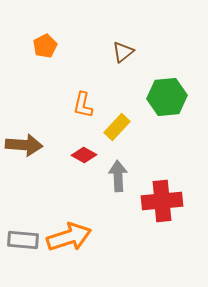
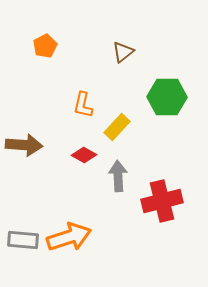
green hexagon: rotated 6 degrees clockwise
red cross: rotated 9 degrees counterclockwise
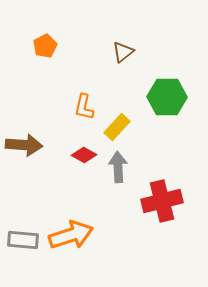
orange L-shape: moved 1 px right, 2 px down
gray arrow: moved 9 px up
orange arrow: moved 2 px right, 2 px up
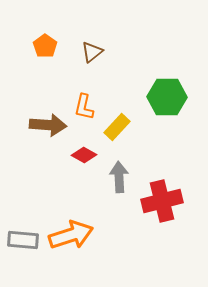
orange pentagon: rotated 10 degrees counterclockwise
brown triangle: moved 31 px left
brown arrow: moved 24 px right, 20 px up
gray arrow: moved 1 px right, 10 px down
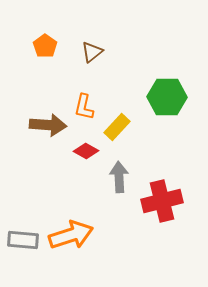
red diamond: moved 2 px right, 4 px up
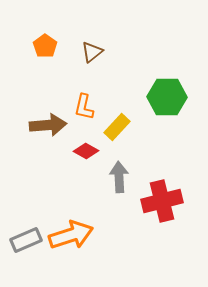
brown arrow: rotated 9 degrees counterclockwise
gray rectangle: moved 3 px right; rotated 28 degrees counterclockwise
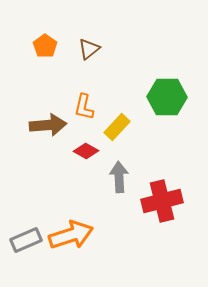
brown triangle: moved 3 px left, 3 px up
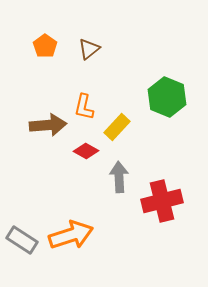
green hexagon: rotated 21 degrees clockwise
gray rectangle: moved 4 px left; rotated 56 degrees clockwise
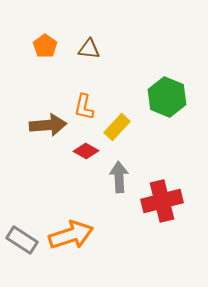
brown triangle: rotated 45 degrees clockwise
